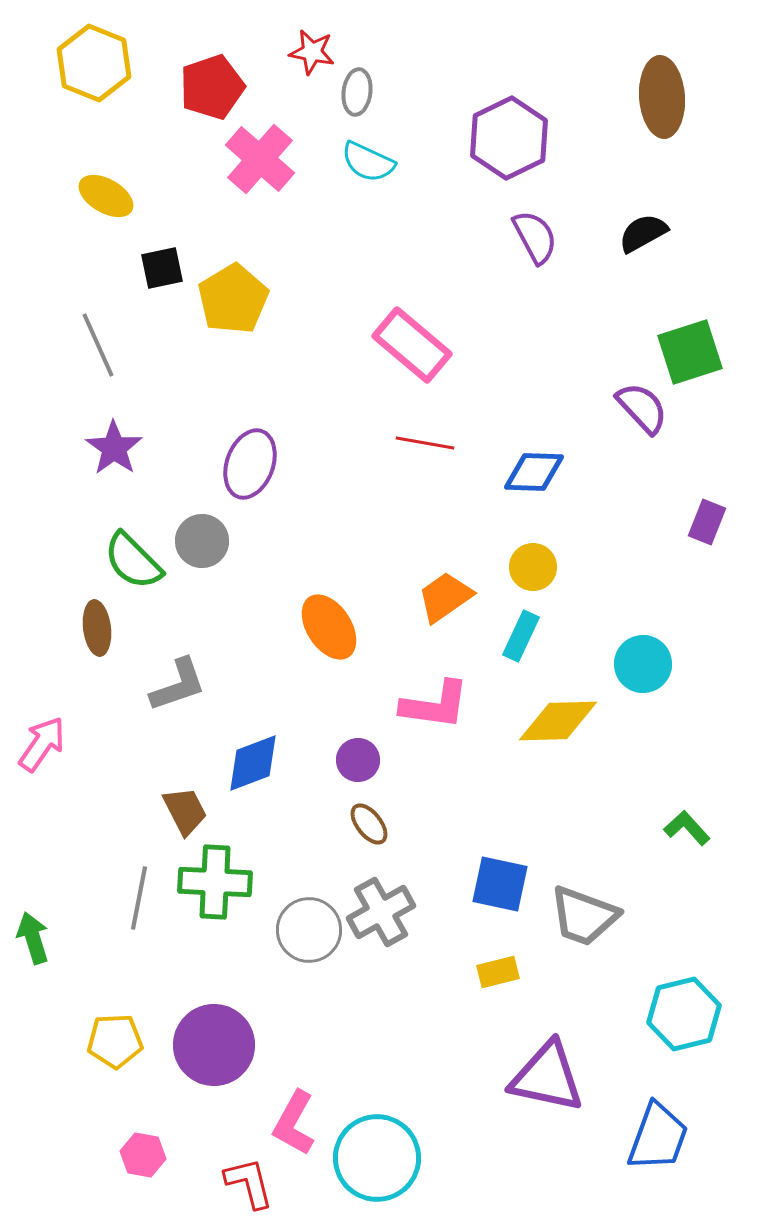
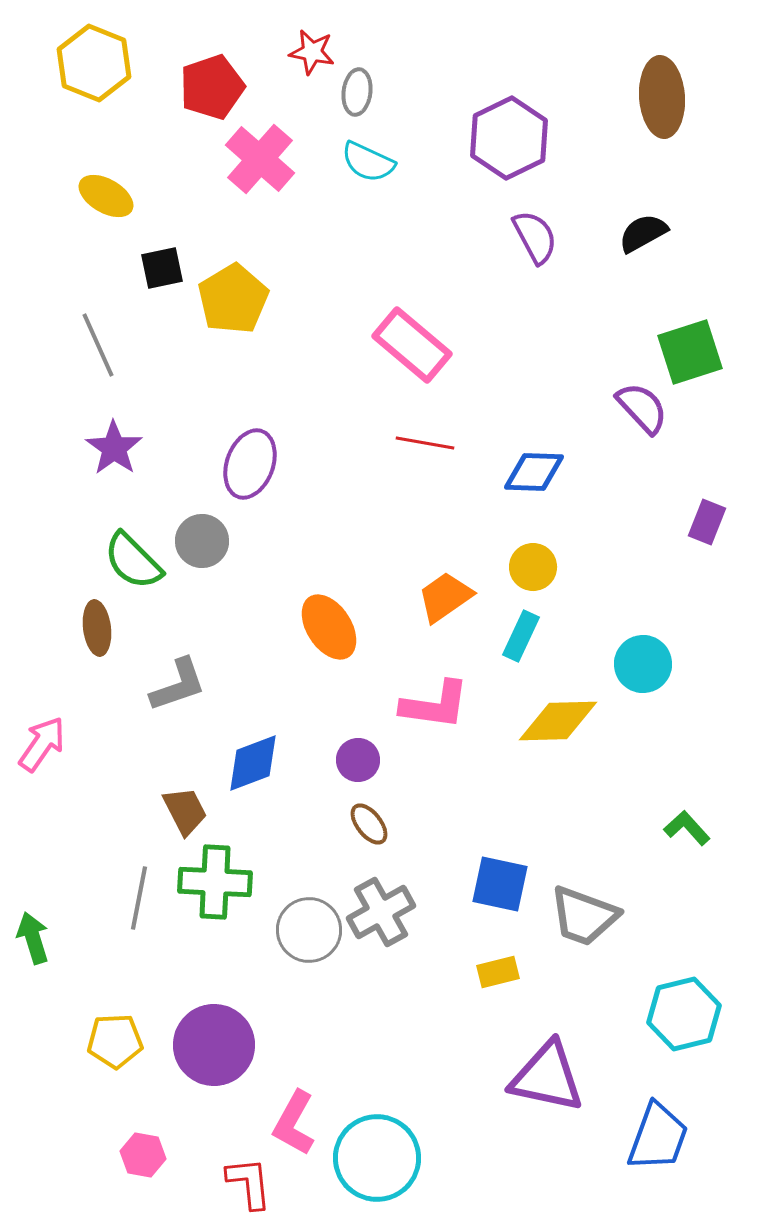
red L-shape at (249, 1183): rotated 8 degrees clockwise
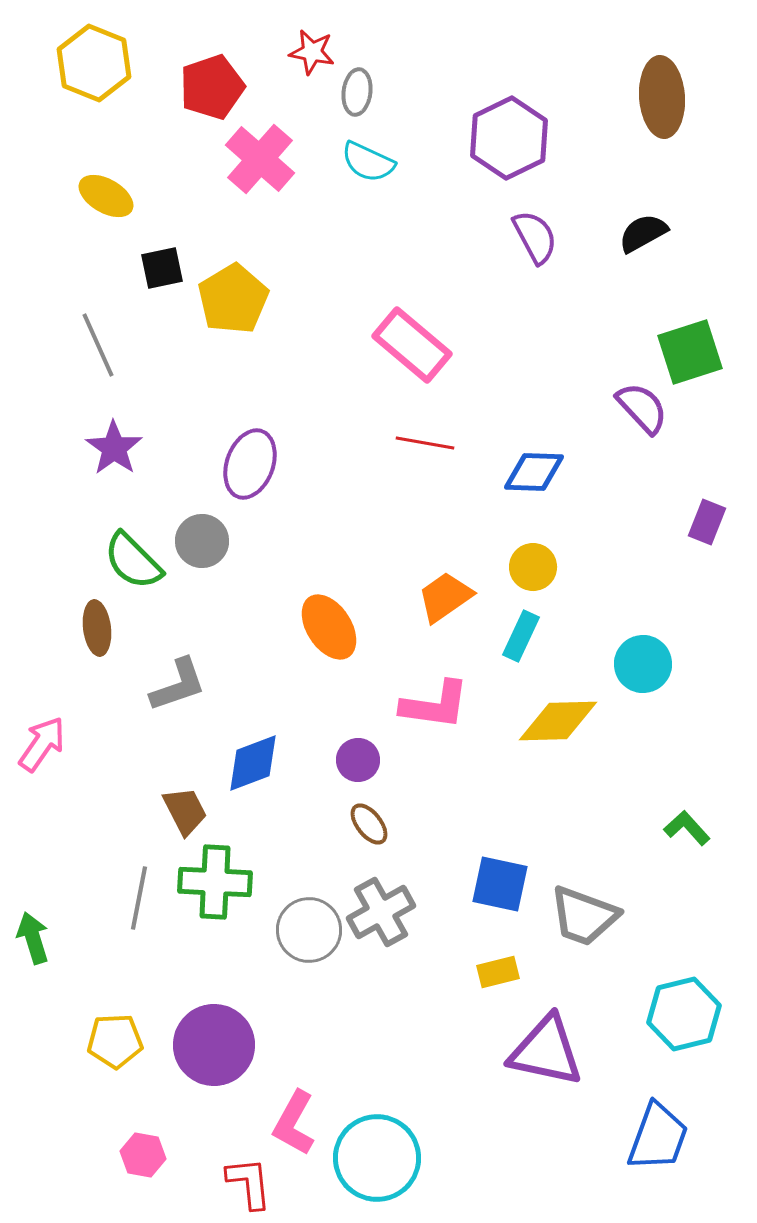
purple triangle at (547, 1077): moved 1 px left, 26 px up
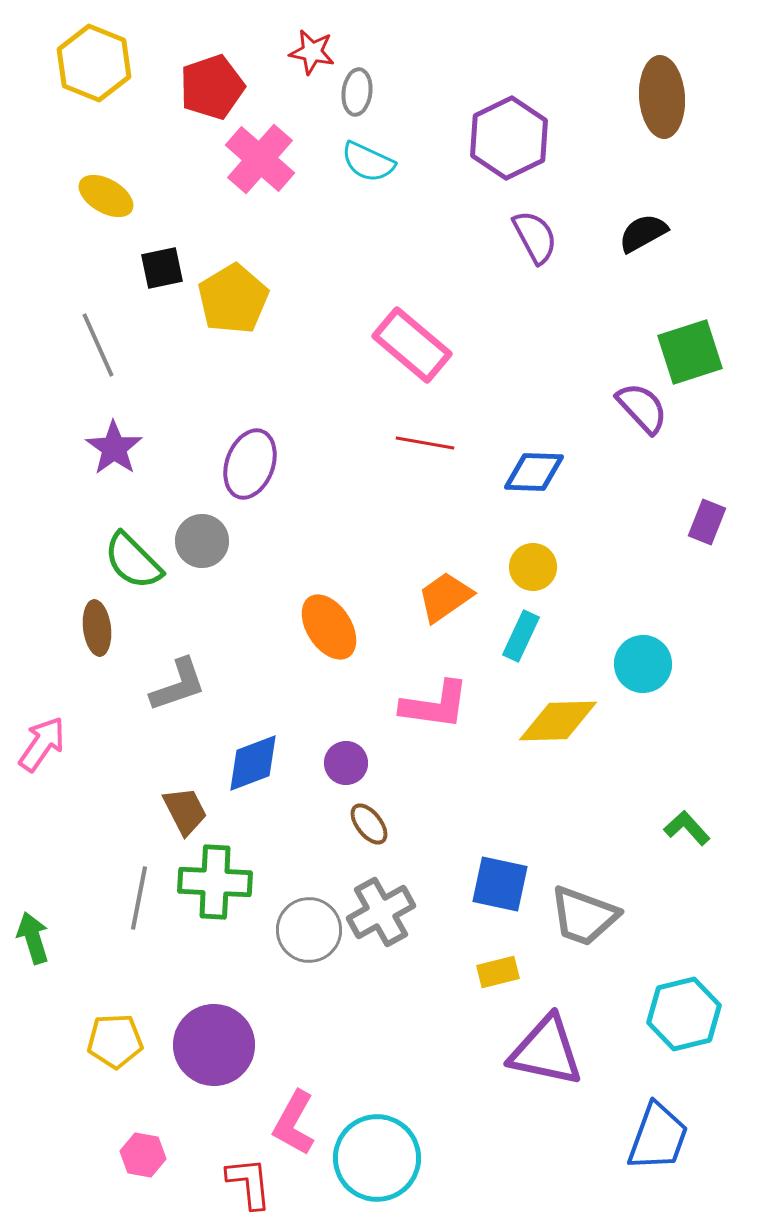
purple circle at (358, 760): moved 12 px left, 3 px down
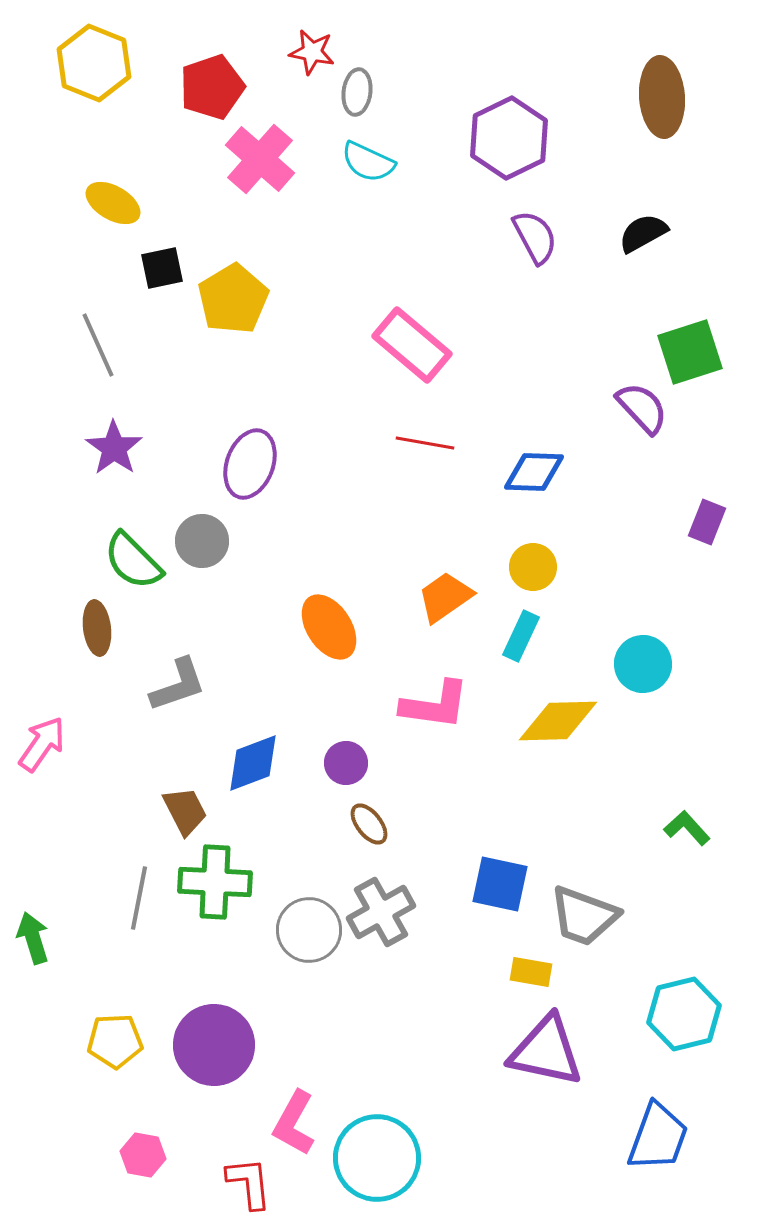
yellow ellipse at (106, 196): moved 7 px right, 7 px down
yellow rectangle at (498, 972): moved 33 px right; rotated 24 degrees clockwise
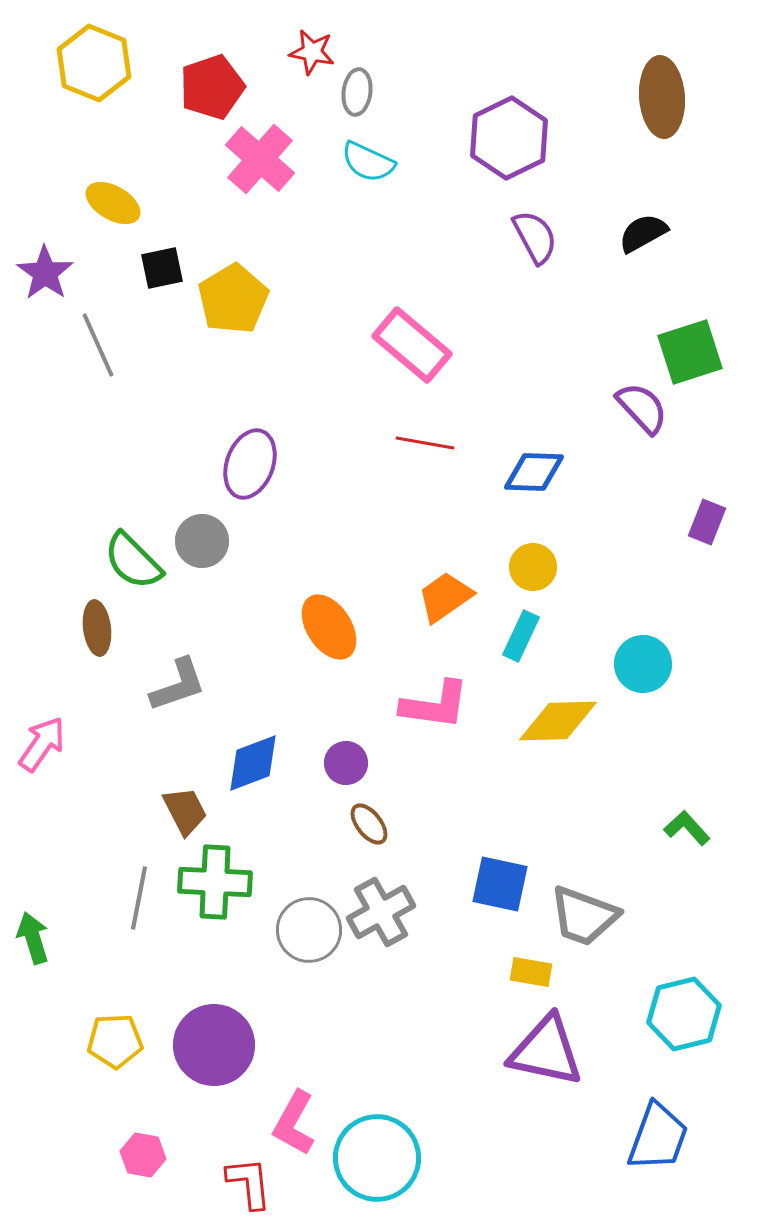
purple star at (114, 448): moved 69 px left, 175 px up
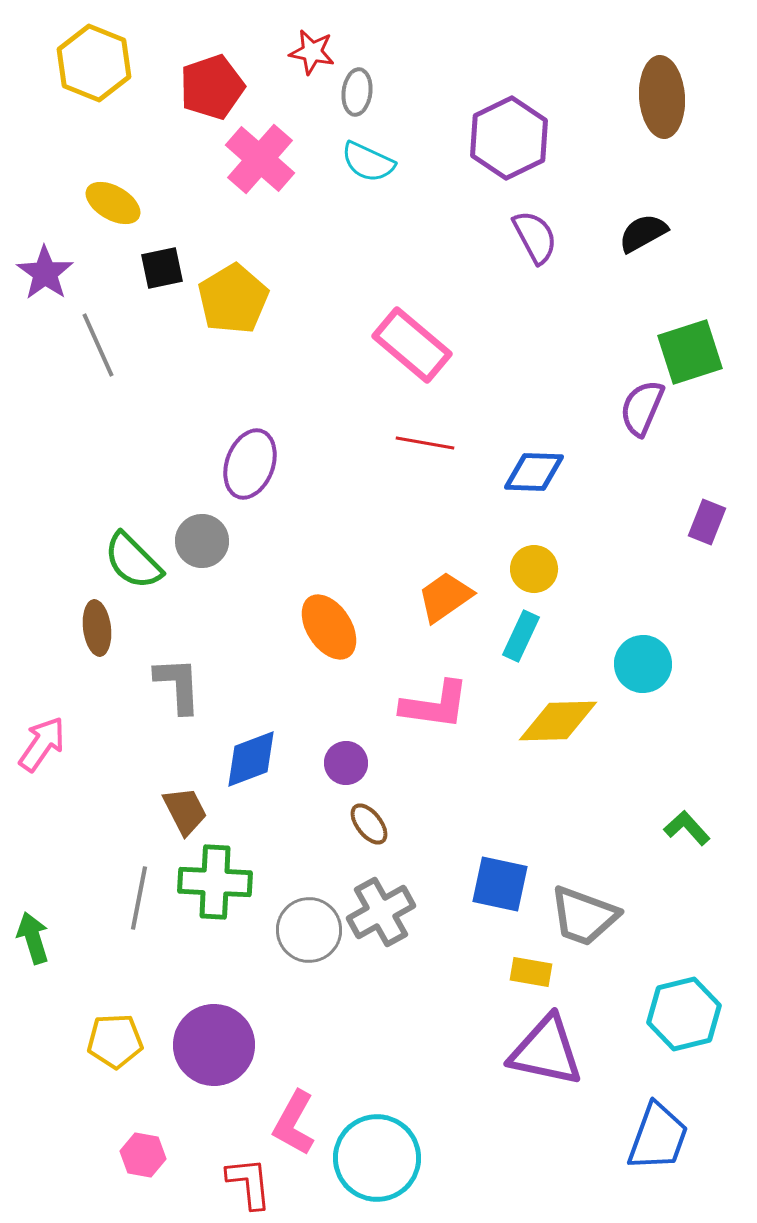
purple semicircle at (642, 408): rotated 114 degrees counterclockwise
yellow circle at (533, 567): moved 1 px right, 2 px down
gray L-shape at (178, 685): rotated 74 degrees counterclockwise
blue diamond at (253, 763): moved 2 px left, 4 px up
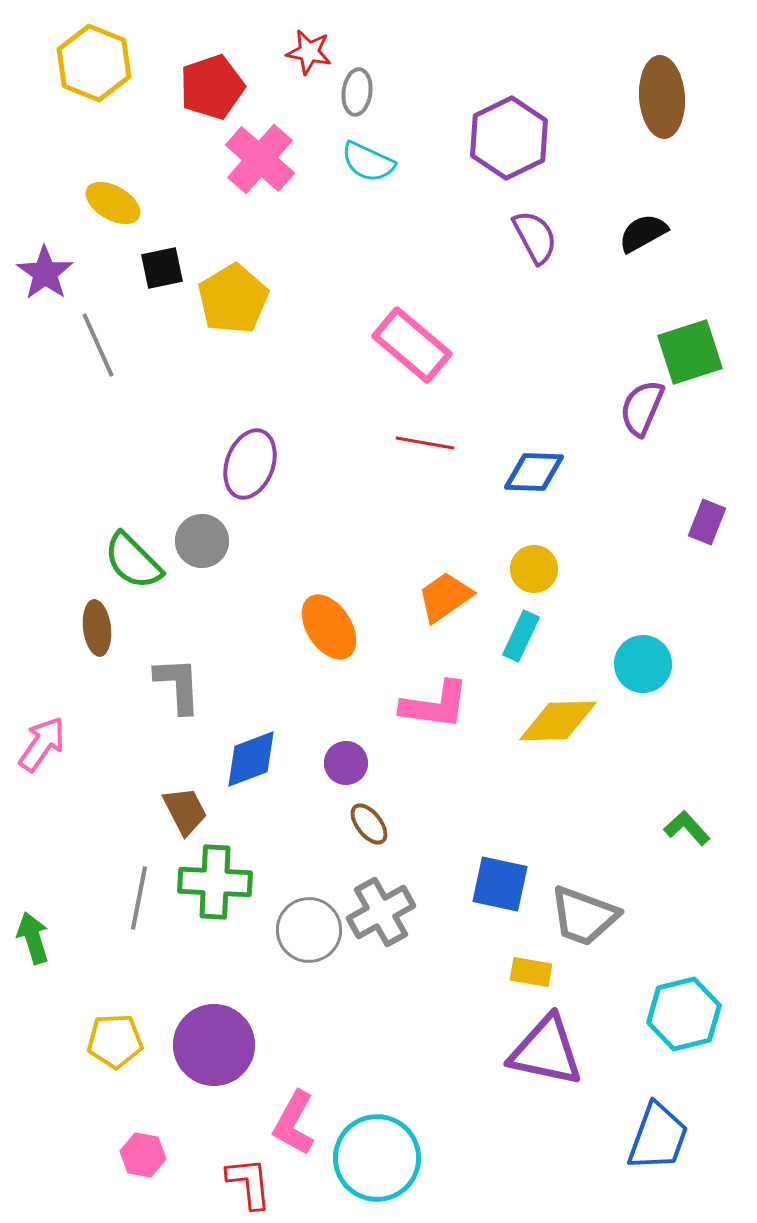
red star at (312, 52): moved 3 px left
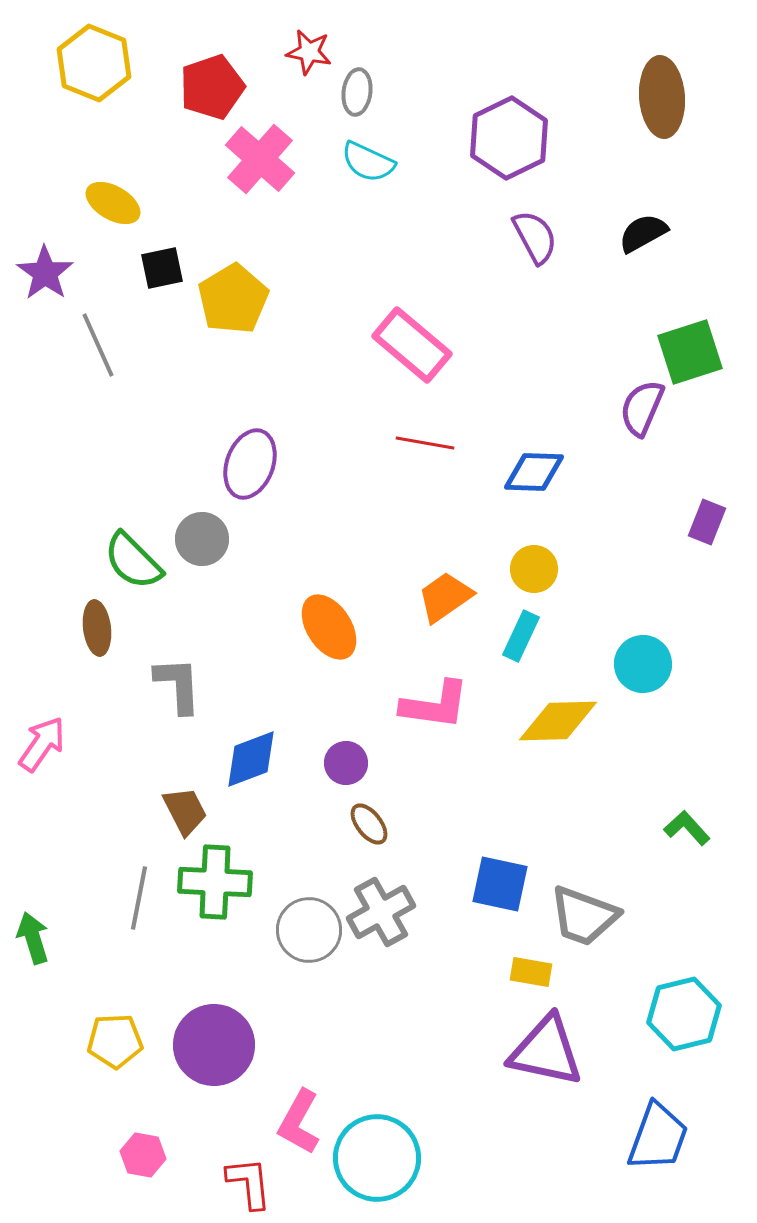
gray circle at (202, 541): moved 2 px up
pink L-shape at (294, 1123): moved 5 px right, 1 px up
